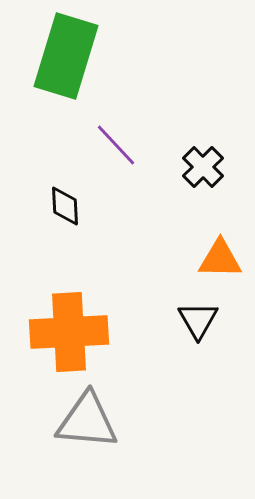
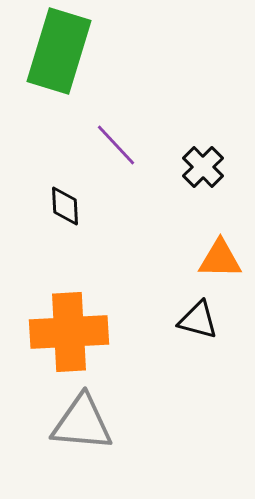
green rectangle: moved 7 px left, 5 px up
black triangle: rotated 45 degrees counterclockwise
gray triangle: moved 5 px left, 2 px down
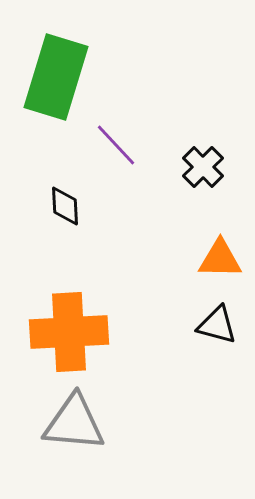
green rectangle: moved 3 px left, 26 px down
black triangle: moved 19 px right, 5 px down
gray triangle: moved 8 px left
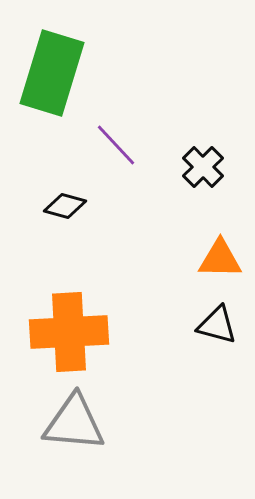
green rectangle: moved 4 px left, 4 px up
black diamond: rotated 72 degrees counterclockwise
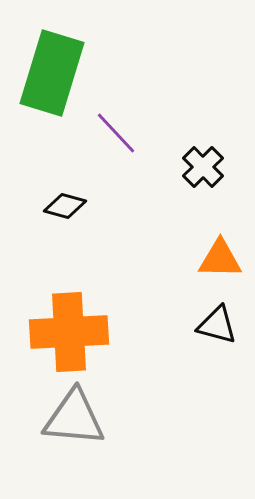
purple line: moved 12 px up
gray triangle: moved 5 px up
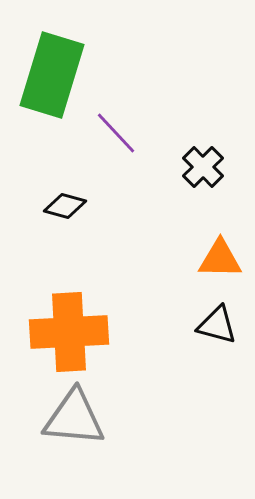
green rectangle: moved 2 px down
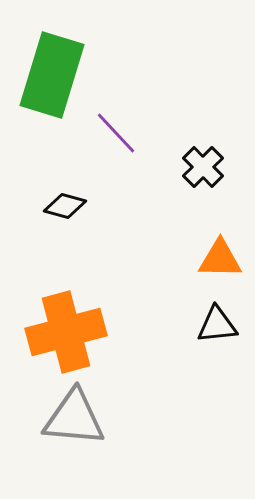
black triangle: rotated 21 degrees counterclockwise
orange cross: moved 3 px left; rotated 12 degrees counterclockwise
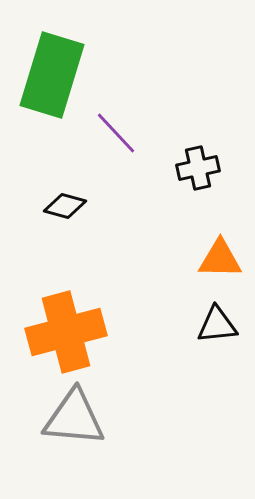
black cross: moved 5 px left, 1 px down; rotated 33 degrees clockwise
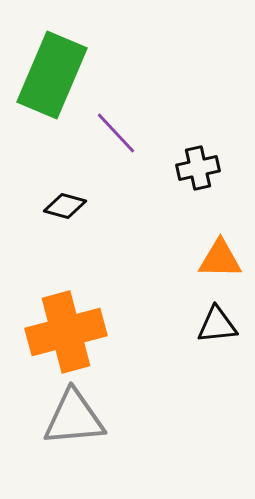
green rectangle: rotated 6 degrees clockwise
gray triangle: rotated 10 degrees counterclockwise
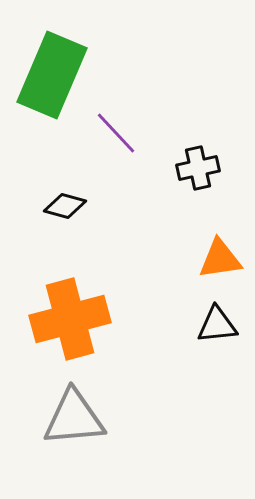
orange triangle: rotated 9 degrees counterclockwise
orange cross: moved 4 px right, 13 px up
